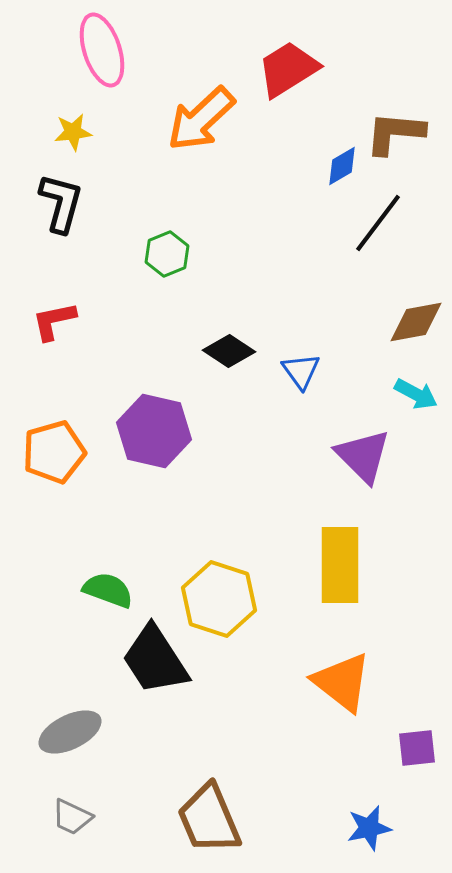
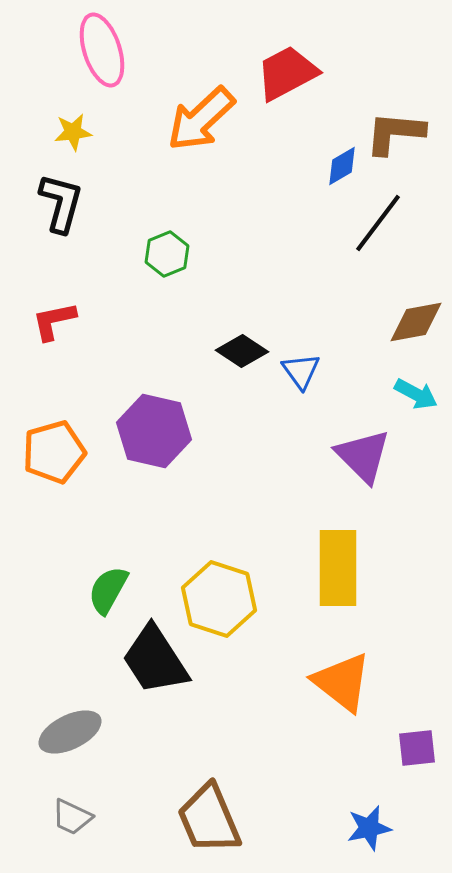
red trapezoid: moved 1 px left, 4 px down; rotated 4 degrees clockwise
black diamond: moved 13 px right
yellow rectangle: moved 2 px left, 3 px down
green semicircle: rotated 81 degrees counterclockwise
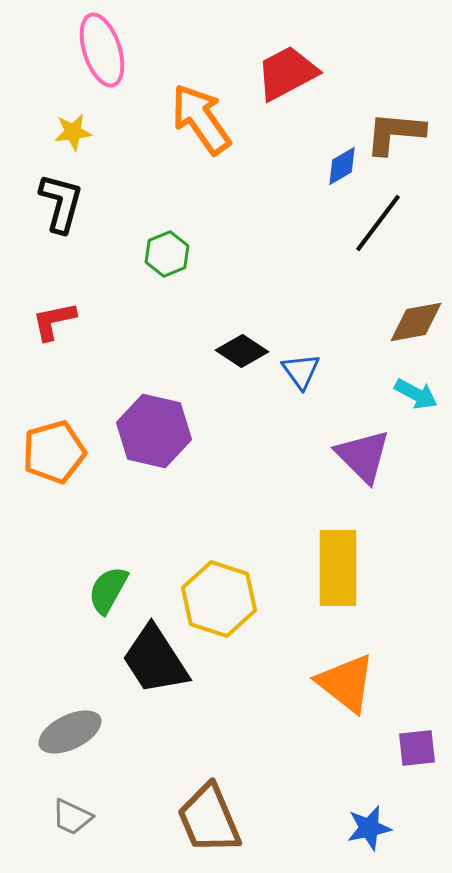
orange arrow: rotated 98 degrees clockwise
orange triangle: moved 4 px right, 1 px down
